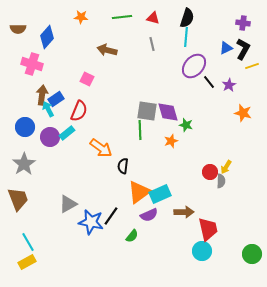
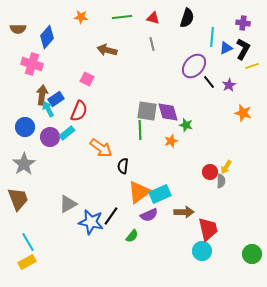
cyan line at (186, 37): moved 26 px right
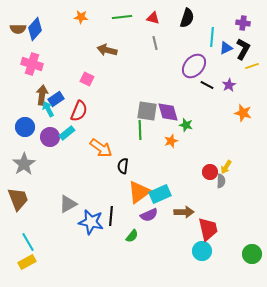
blue diamond at (47, 37): moved 12 px left, 8 px up
gray line at (152, 44): moved 3 px right, 1 px up
black line at (209, 82): moved 2 px left, 3 px down; rotated 24 degrees counterclockwise
black line at (111, 216): rotated 30 degrees counterclockwise
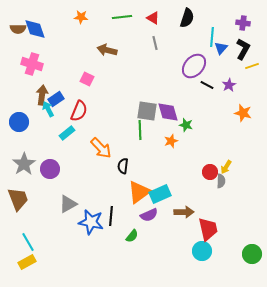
red triangle at (153, 18): rotated 16 degrees clockwise
blue diamond at (35, 29): rotated 60 degrees counterclockwise
blue triangle at (226, 48): moved 5 px left; rotated 24 degrees counterclockwise
blue circle at (25, 127): moved 6 px left, 5 px up
purple circle at (50, 137): moved 32 px down
orange arrow at (101, 148): rotated 10 degrees clockwise
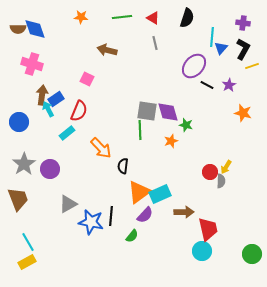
purple semicircle at (149, 215): moved 4 px left; rotated 24 degrees counterclockwise
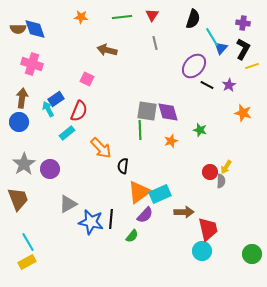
red triangle at (153, 18): moved 1 px left, 3 px up; rotated 32 degrees clockwise
black semicircle at (187, 18): moved 6 px right, 1 px down
cyan line at (212, 37): rotated 36 degrees counterclockwise
brown arrow at (42, 95): moved 20 px left, 3 px down
green star at (186, 125): moved 14 px right, 5 px down
black line at (111, 216): moved 3 px down
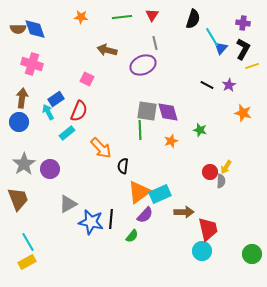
purple ellipse at (194, 66): moved 51 px left, 1 px up; rotated 25 degrees clockwise
cyan arrow at (48, 109): moved 3 px down
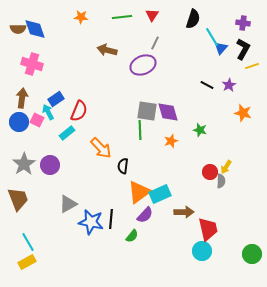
gray line at (155, 43): rotated 40 degrees clockwise
pink square at (87, 79): moved 50 px left, 41 px down
purple circle at (50, 169): moved 4 px up
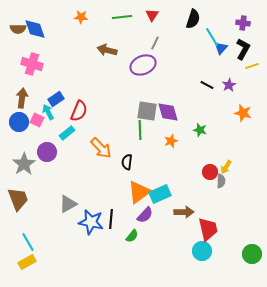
purple circle at (50, 165): moved 3 px left, 13 px up
black semicircle at (123, 166): moved 4 px right, 4 px up
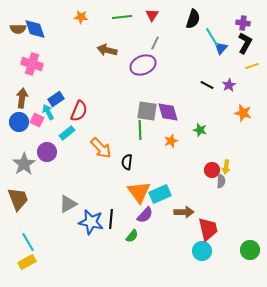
black L-shape at (243, 49): moved 2 px right, 6 px up
yellow arrow at (226, 167): rotated 24 degrees counterclockwise
red circle at (210, 172): moved 2 px right, 2 px up
orange triangle at (139, 192): rotated 30 degrees counterclockwise
green circle at (252, 254): moved 2 px left, 4 px up
